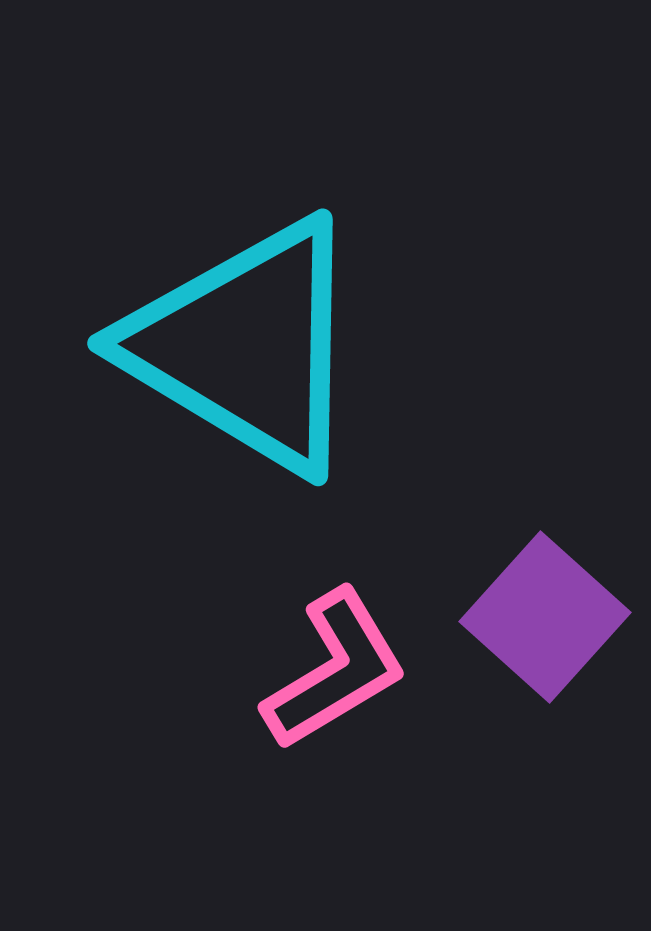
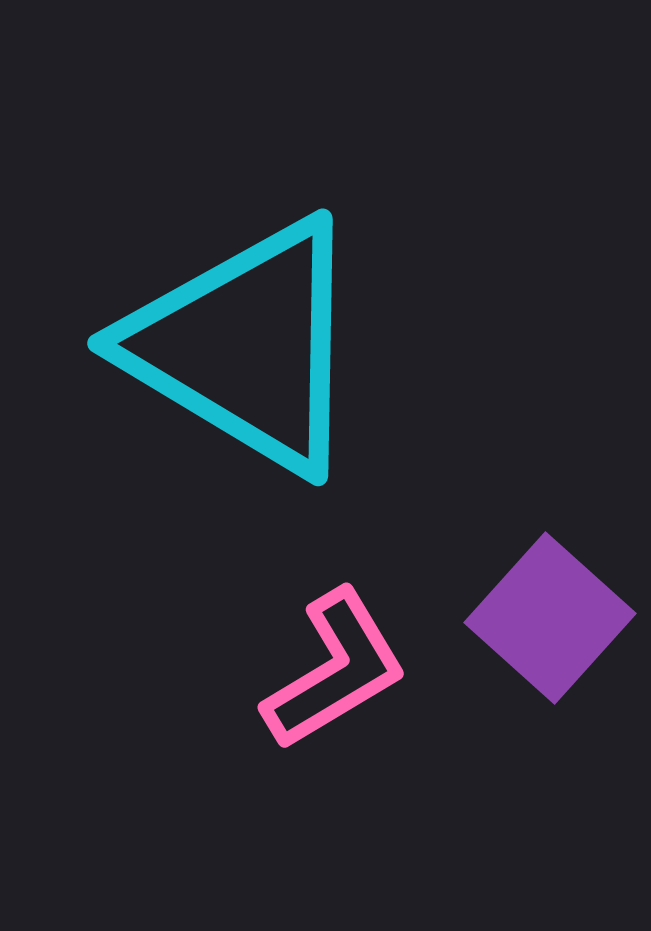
purple square: moved 5 px right, 1 px down
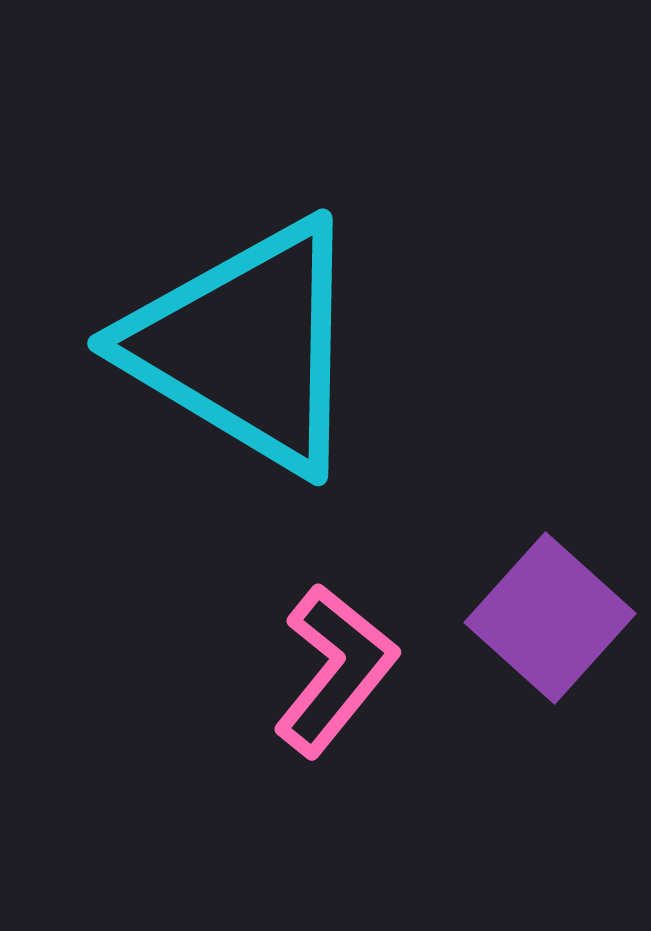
pink L-shape: rotated 20 degrees counterclockwise
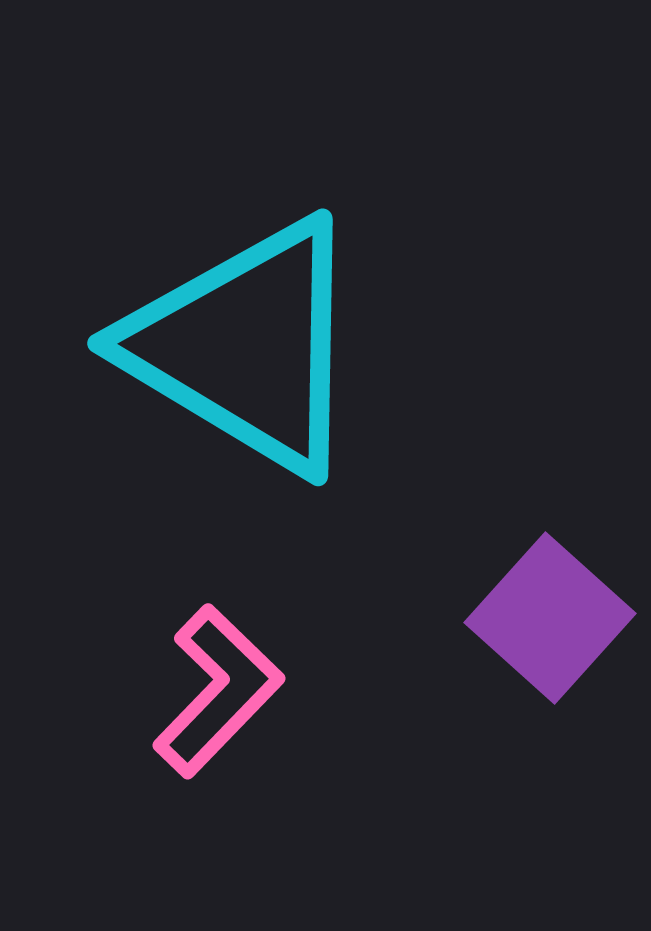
pink L-shape: moved 117 px left, 21 px down; rotated 5 degrees clockwise
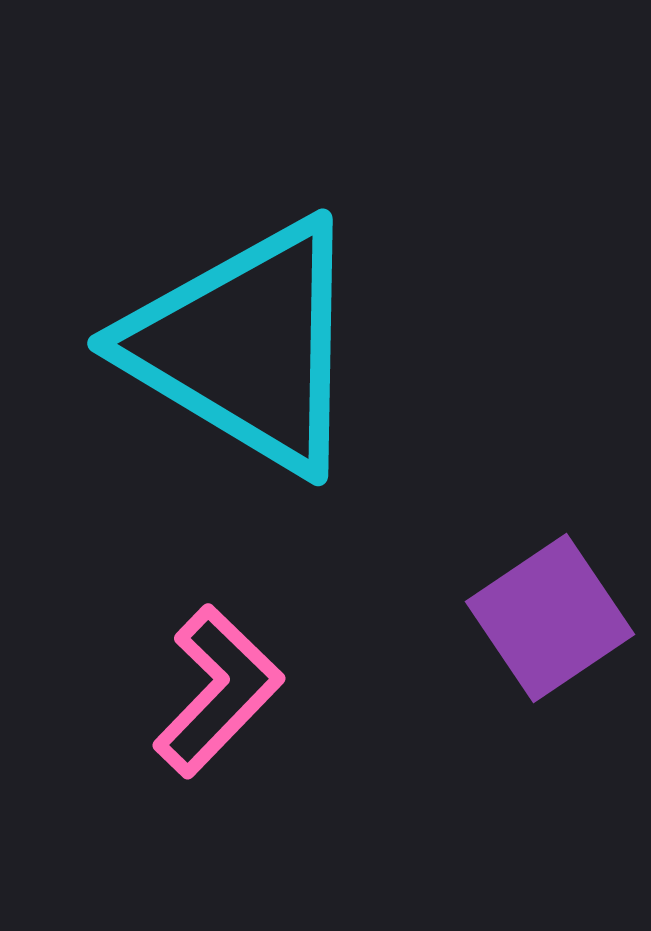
purple square: rotated 14 degrees clockwise
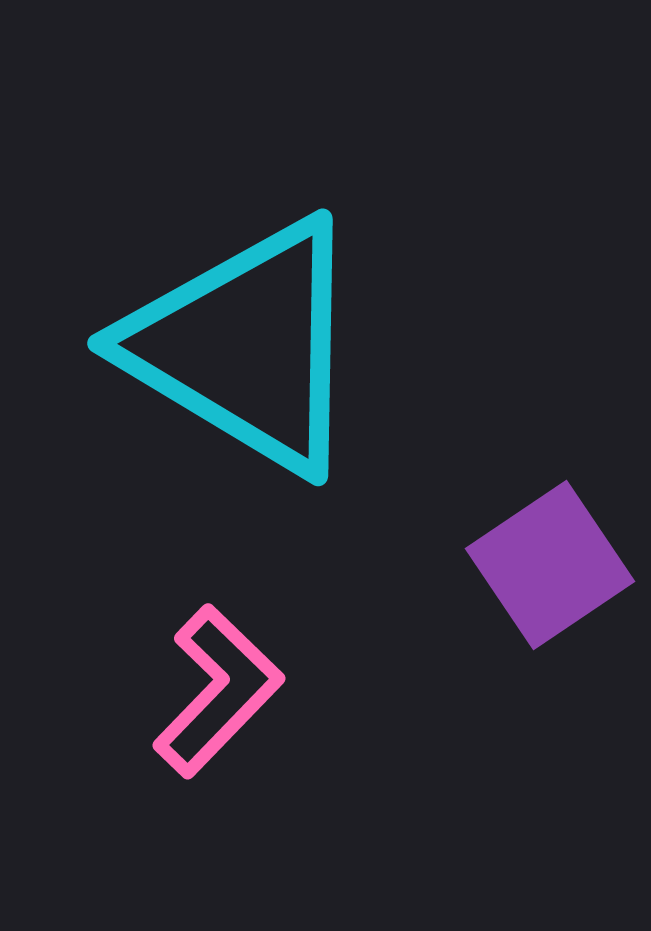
purple square: moved 53 px up
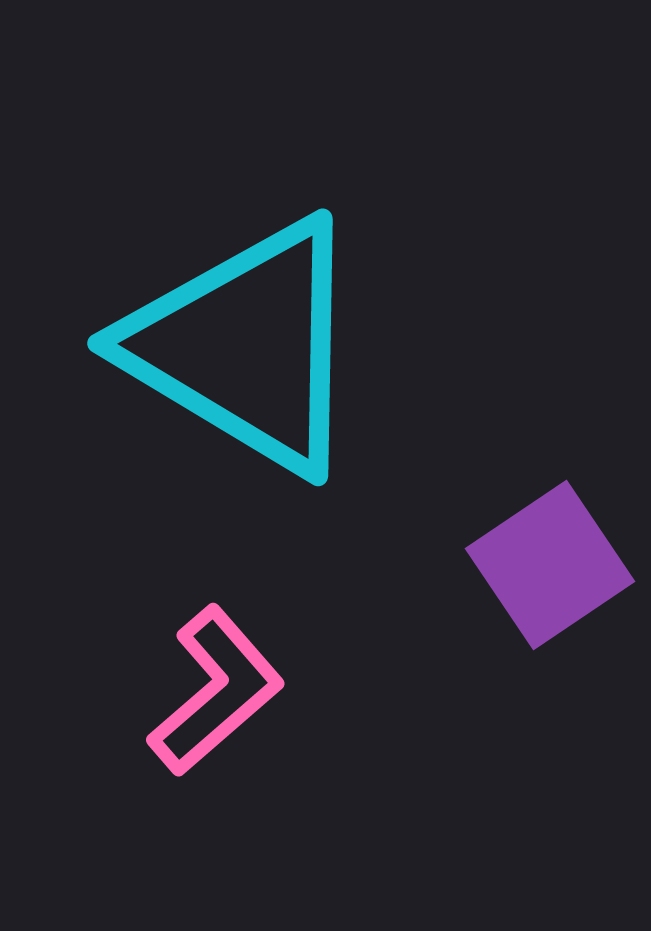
pink L-shape: moved 2 px left; rotated 5 degrees clockwise
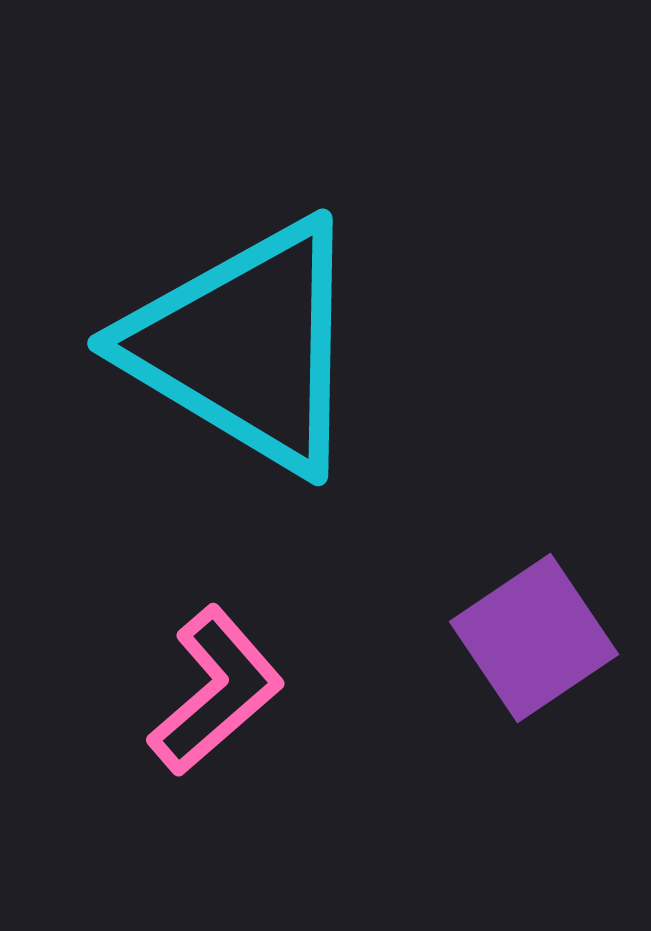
purple square: moved 16 px left, 73 px down
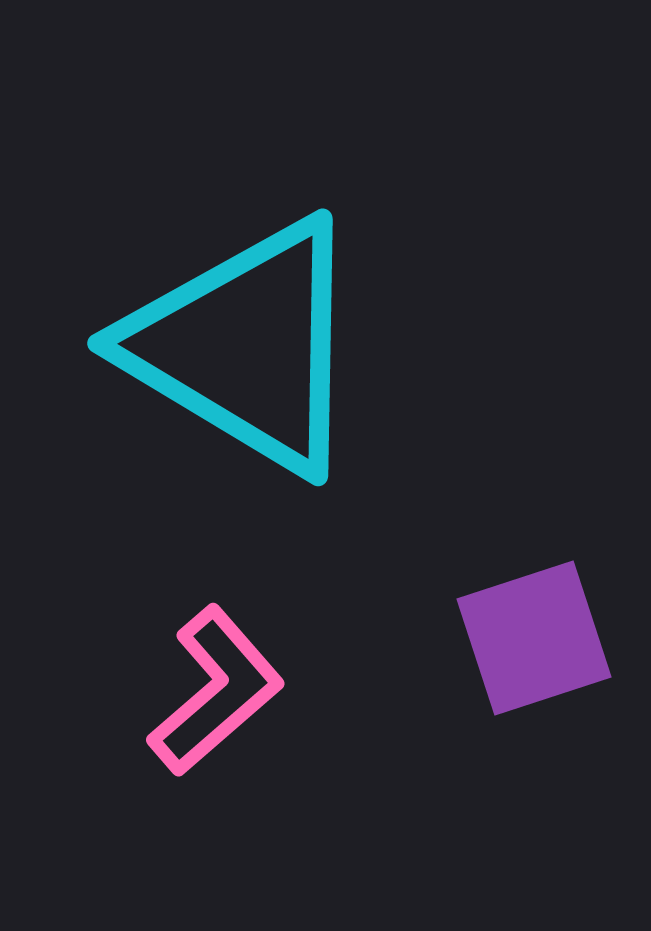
purple square: rotated 16 degrees clockwise
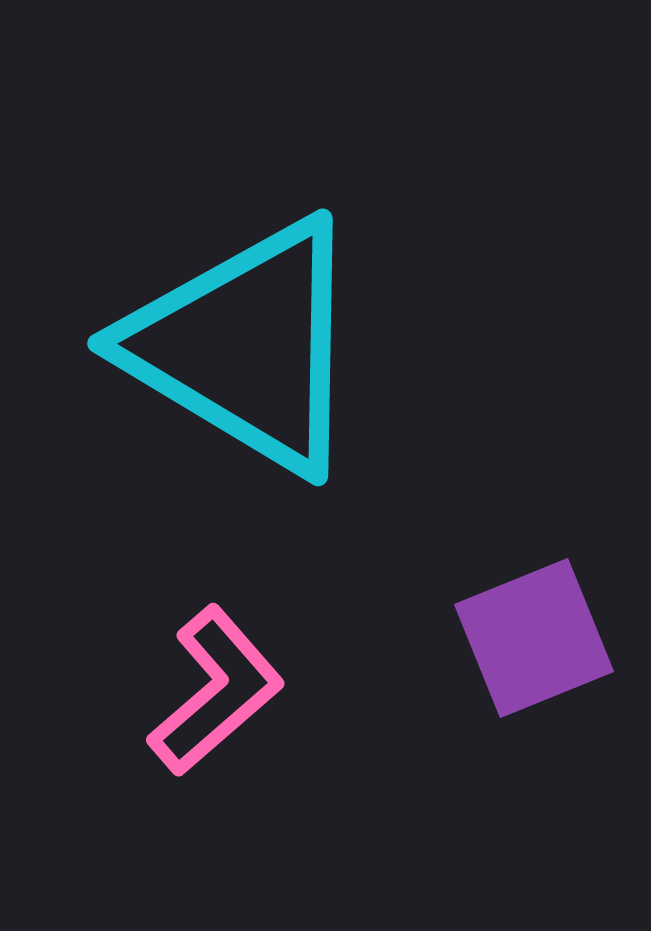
purple square: rotated 4 degrees counterclockwise
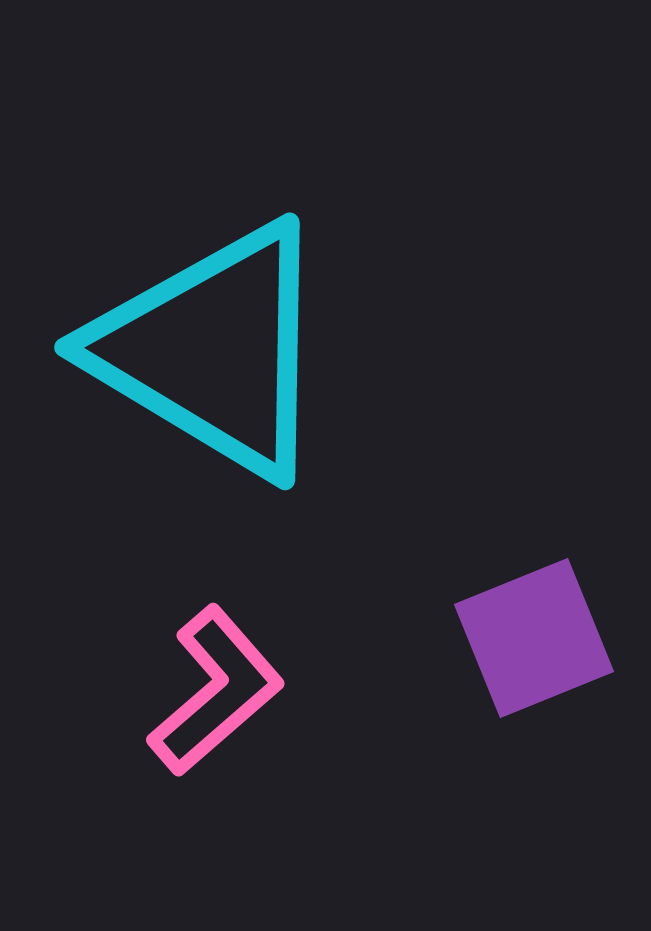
cyan triangle: moved 33 px left, 4 px down
